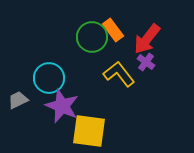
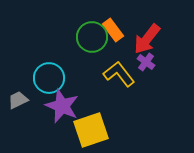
yellow square: moved 2 px right, 1 px up; rotated 27 degrees counterclockwise
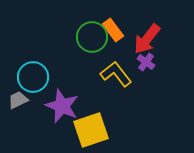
yellow L-shape: moved 3 px left
cyan circle: moved 16 px left, 1 px up
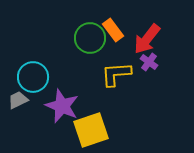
green circle: moved 2 px left, 1 px down
purple cross: moved 3 px right
yellow L-shape: rotated 56 degrees counterclockwise
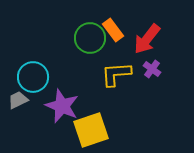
purple cross: moved 3 px right, 7 px down
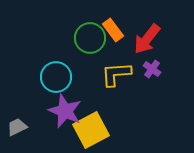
cyan circle: moved 23 px right
gray trapezoid: moved 1 px left, 27 px down
purple star: moved 3 px right, 5 px down
yellow square: rotated 9 degrees counterclockwise
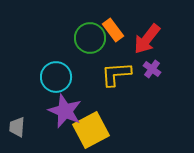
gray trapezoid: rotated 60 degrees counterclockwise
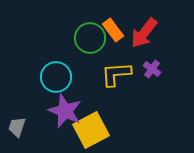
red arrow: moved 3 px left, 6 px up
gray trapezoid: rotated 15 degrees clockwise
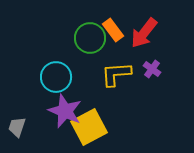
yellow square: moved 2 px left, 3 px up
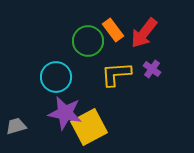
green circle: moved 2 px left, 3 px down
purple star: moved 2 px down; rotated 12 degrees counterclockwise
gray trapezoid: moved 1 px left, 1 px up; rotated 55 degrees clockwise
